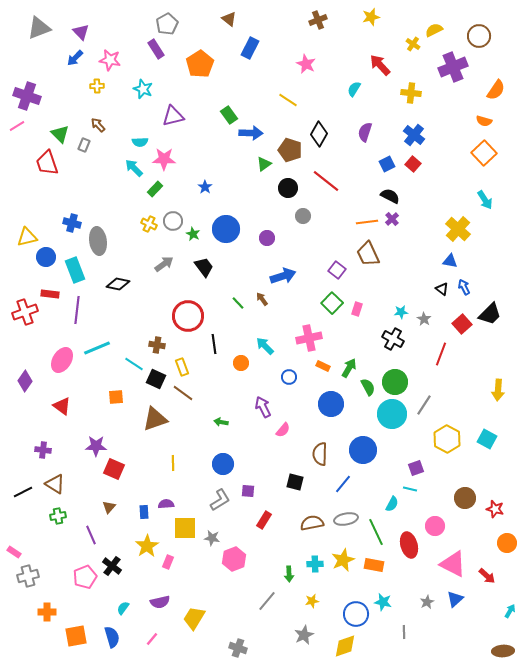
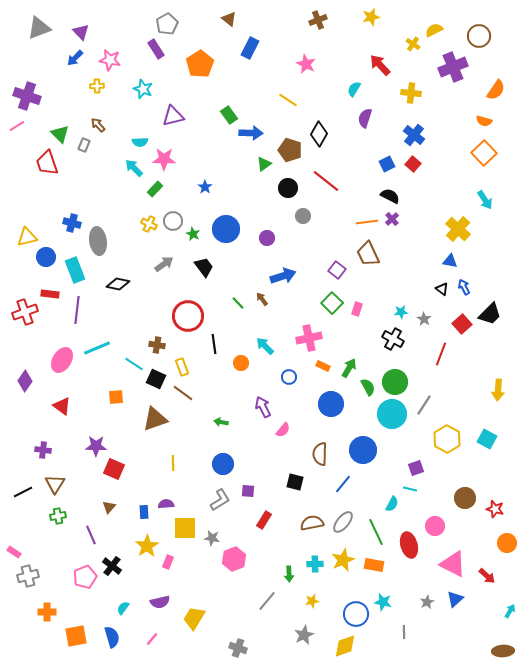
purple semicircle at (365, 132): moved 14 px up
brown triangle at (55, 484): rotated 30 degrees clockwise
gray ellipse at (346, 519): moved 3 px left, 3 px down; rotated 40 degrees counterclockwise
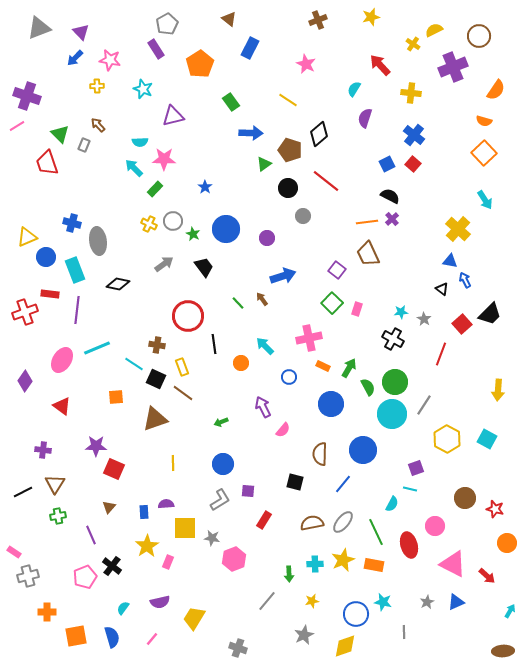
green rectangle at (229, 115): moved 2 px right, 13 px up
black diamond at (319, 134): rotated 20 degrees clockwise
yellow triangle at (27, 237): rotated 10 degrees counterclockwise
blue arrow at (464, 287): moved 1 px right, 7 px up
green arrow at (221, 422): rotated 32 degrees counterclockwise
blue triangle at (455, 599): moved 1 px right, 3 px down; rotated 18 degrees clockwise
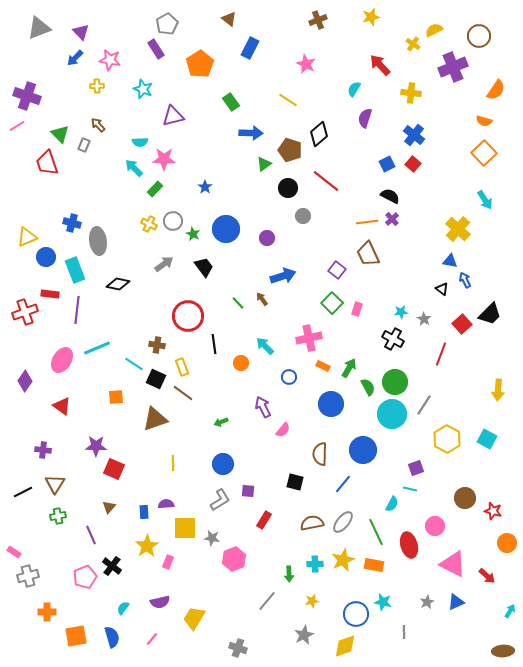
red star at (495, 509): moved 2 px left, 2 px down
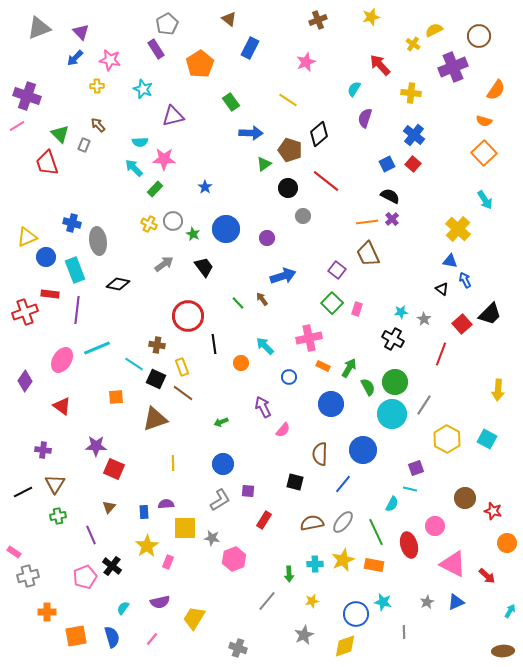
pink star at (306, 64): moved 2 px up; rotated 24 degrees clockwise
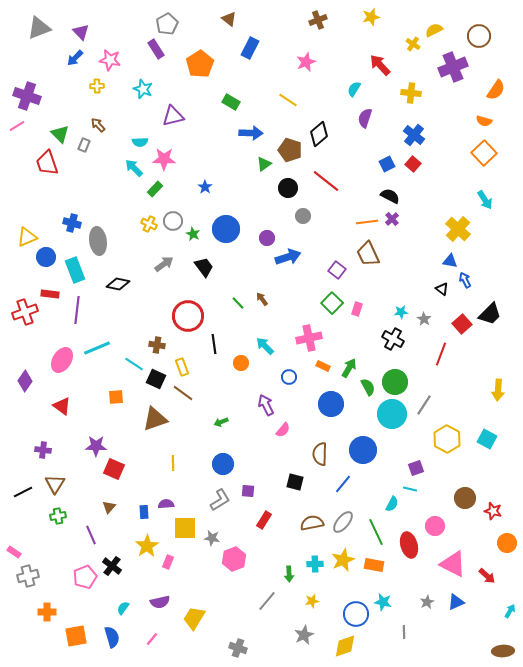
green rectangle at (231, 102): rotated 24 degrees counterclockwise
blue arrow at (283, 276): moved 5 px right, 19 px up
purple arrow at (263, 407): moved 3 px right, 2 px up
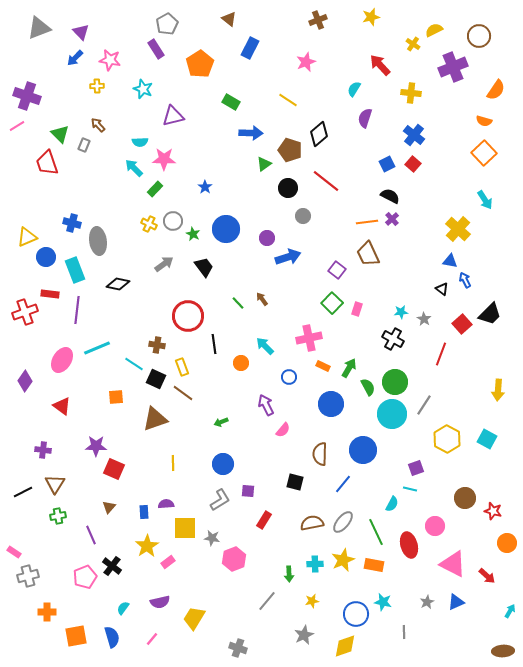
pink rectangle at (168, 562): rotated 32 degrees clockwise
